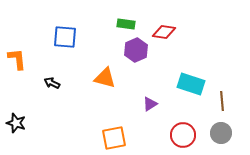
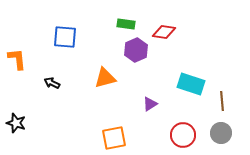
orange triangle: rotated 30 degrees counterclockwise
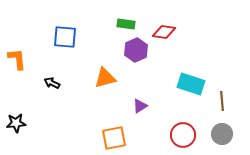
purple triangle: moved 10 px left, 2 px down
black star: rotated 24 degrees counterclockwise
gray circle: moved 1 px right, 1 px down
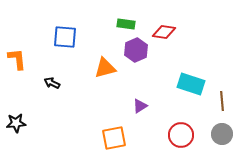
orange triangle: moved 10 px up
red circle: moved 2 px left
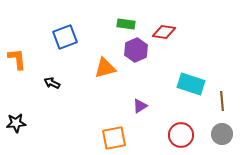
blue square: rotated 25 degrees counterclockwise
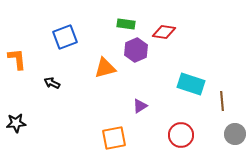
gray circle: moved 13 px right
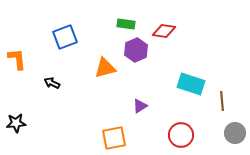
red diamond: moved 1 px up
gray circle: moved 1 px up
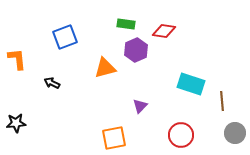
purple triangle: rotated 14 degrees counterclockwise
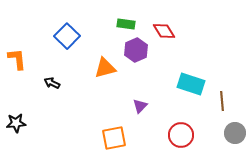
red diamond: rotated 50 degrees clockwise
blue square: moved 2 px right, 1 px up; rotated 25 degrees counterclockwise
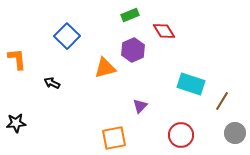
green rectangle: moved 4 px right, 9 px up; rotated 30 degrees counterclockwise
purple hexagon: moved 3 px left
brown line: rotated 36 degrees clockwise
